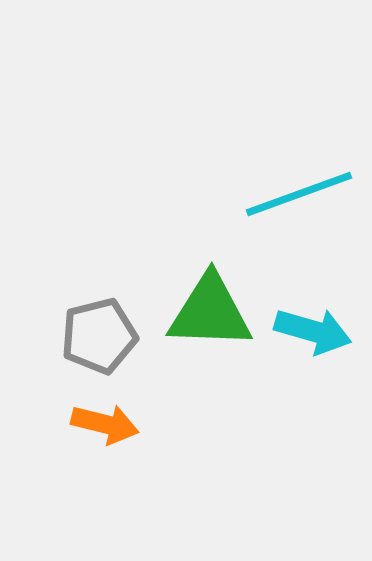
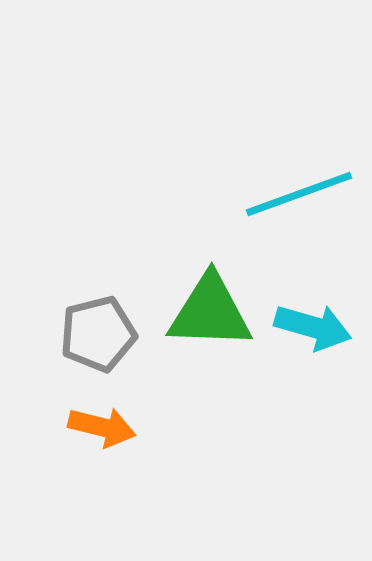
cyan arrow: moved 4 px up
gray pentagon: moved 1 px left, 2 px up
orange arrow: moved 3 px left, 3 px down
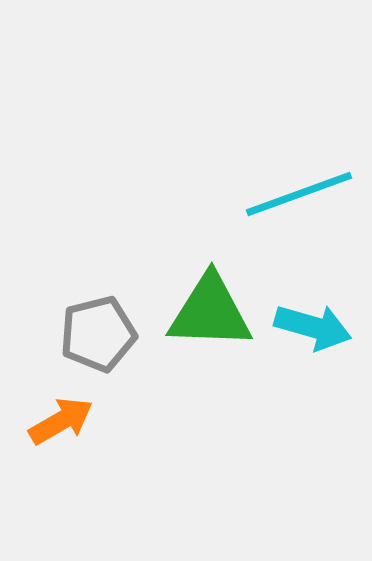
orange arrow: moved 41 px left, 6 px up; rotated 44 degrees counterclockwise
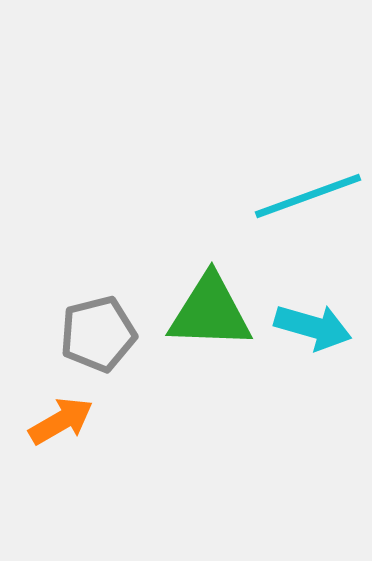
cyan line: moved 9 px right, 2 px down
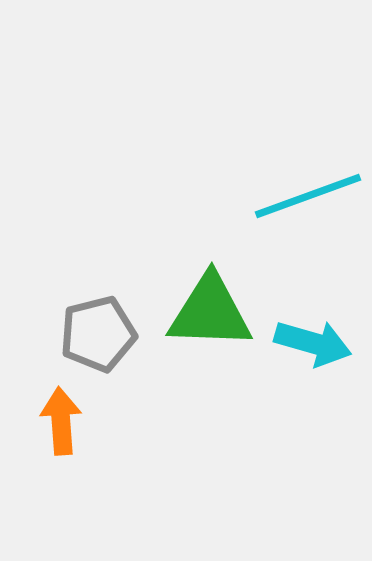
cyan arrow: moved 16 px down
orange arrow: rotated 64 degrees counterclockwise
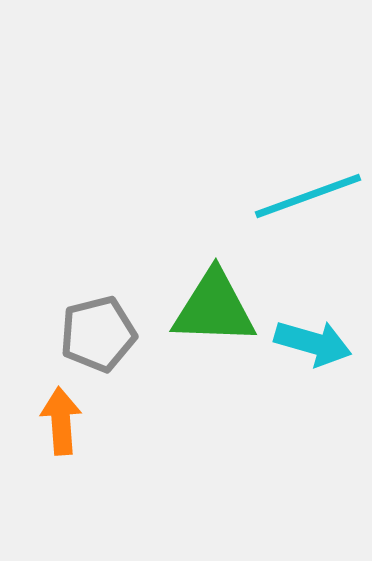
green triangle: moved 4 px right, 4 px up
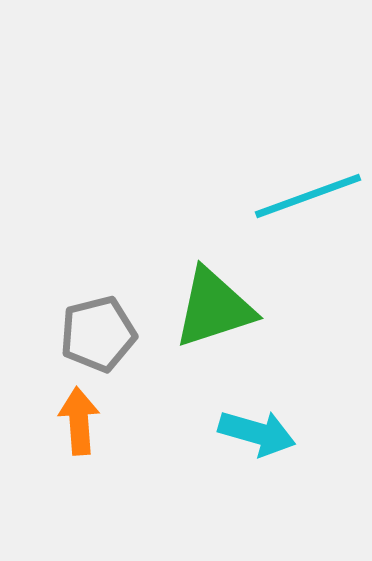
green triangle: rotated 20 degrees counterclockwise
cyan arrow: moved 56 px left, 90 px down
orange arrow: moved 18 px right
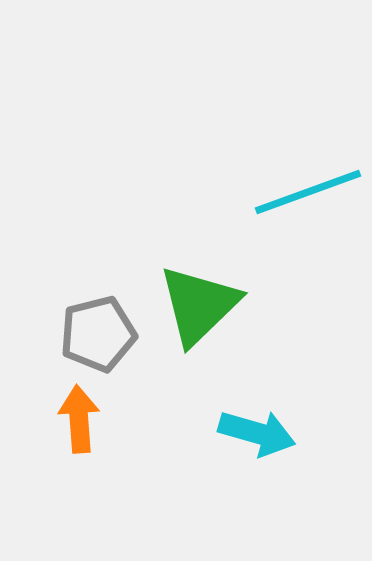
cyan line: moved 4 px up
green triangle: moved 15 px left, 3 px up; rotated 26 degrees counterclockwise
orange arrow: moved 2 px up
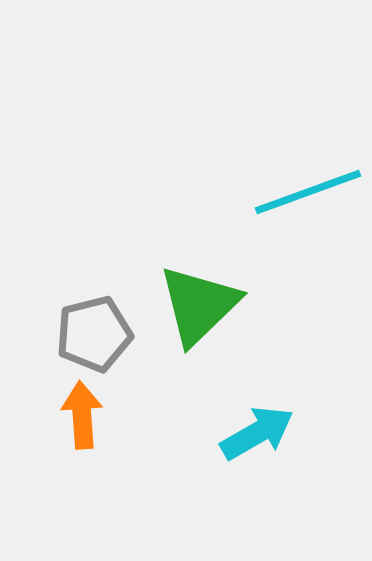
gray pentagon: moved 4 px left
orange arrow: moved 3 px right, 4 px up
cyan arrow: rotated 46 degrees counterclockwise
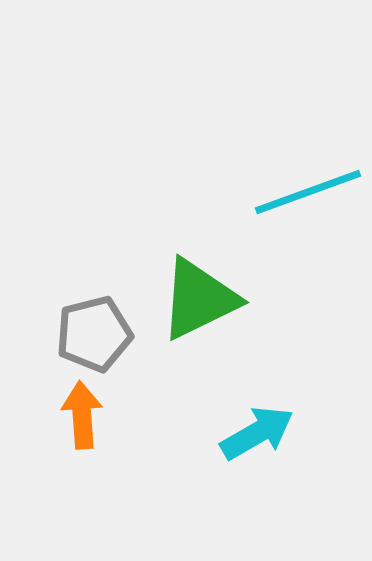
green triangle: moved 6 px up; rotated 18 degrees clockwise
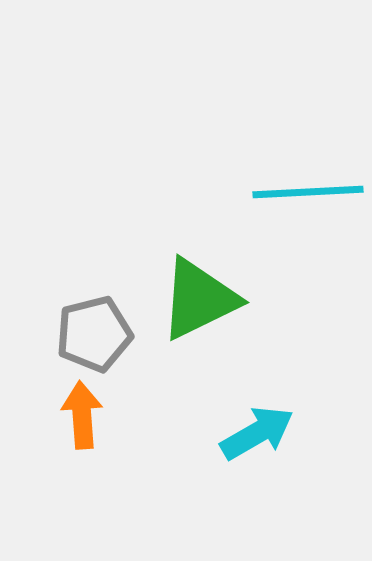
cyan line: rotated 17 degrees clockwise
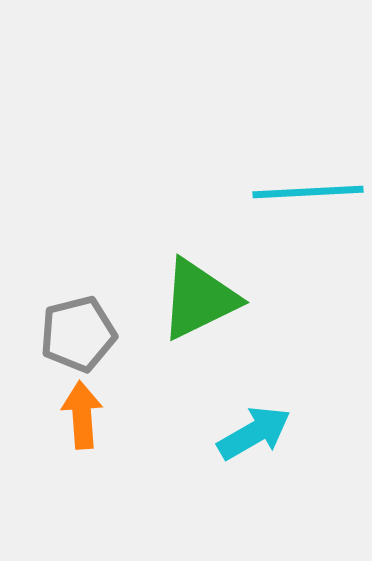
gray pentagon: moved 16 px left
cyan arrow: moved 3 px left
